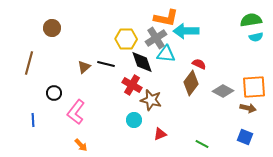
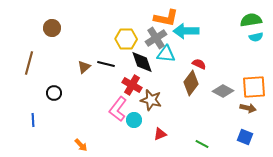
pink L-shape: moved 42 px right, 3 px up
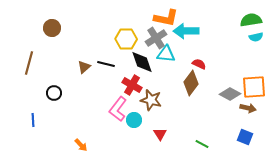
gray diamond: moved 7 px right, 3 px down
red triangle: rotated 40 degrees counterclockwise
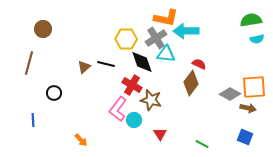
brown circle: moved 9 px left, 1 px down
cyan semicircle: moved 1 px right, 2 px down
orange arrow: moved 5 px up
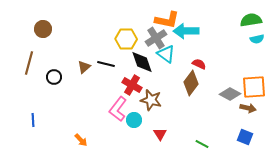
orange L-shape: moved 1 px right, 2 px down
cyan triangle: rotated 30 degrees clockwise
black circle: moved 16 px up
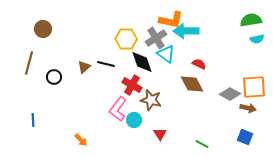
orange L-shape: moved 4 px right
brown diamond: moved 1 px right, 1 px down; rotated 65 degrees counterclockwise
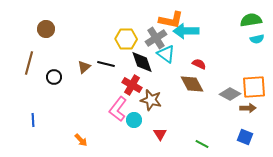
brown circle: moved 3 px right
brown arrow: rotated 14 degrees counterclockwise
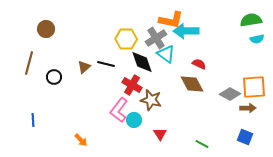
pink L-shape: moved 1 px right, 1 px down
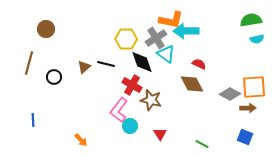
cyan circle: moved 4 px left, 6 px down
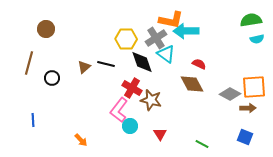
black circle: moved 2 px left, 1 px down
red cross: moved 3 px down
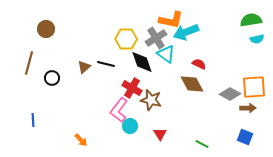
cyan arrow: moved 1 px down; rotated 20 degrees counterclockwise
